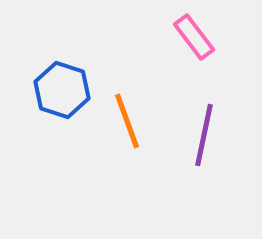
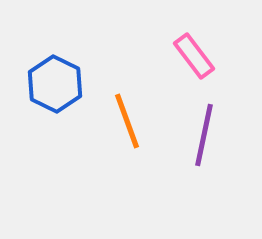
pink rectangle: moved 19 px down
blue hexagon: moved 7 px left, 6 px up; rotated 8 degrees clockwise
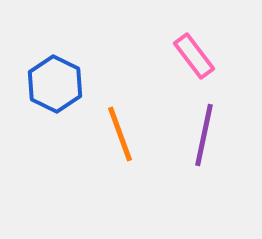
orange line: moved 7 px left, 13 px down
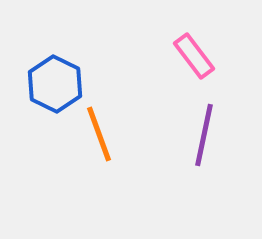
orange line: moved 21 px left
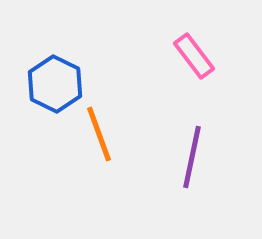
purple line: moved 12 px left, 22 px down
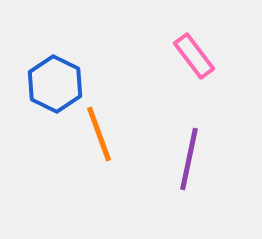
purple line: moved 3 px left, 2 px down
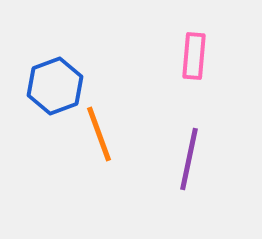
pink rectangle: rotated 42 degrees clockwise
blue hexagon: moved 2 px down; rotated 14 degrees clockwise
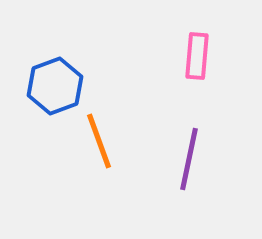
pink rectangle: moved 3 px right
orange line: moved 7 px down
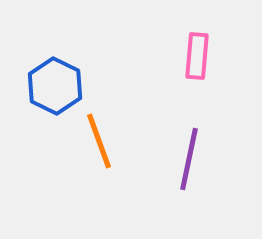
blue hexagon: rotated 14 degrees counterclockwise
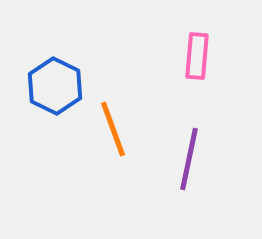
orange line: moved 14 px right, 12 px up
